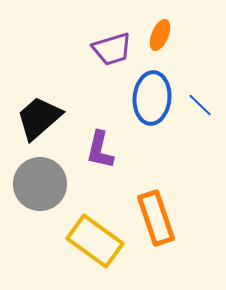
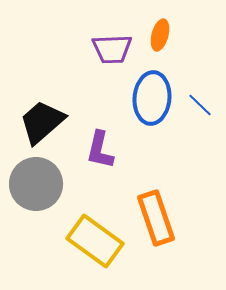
orange ellipse: rotated 8 degrees counterclockwise
purple trapezoid: rotated 15 degrees clockwise
black trapezoid: moved 3 px right, 4 px down
gray circle: moved 4 px left
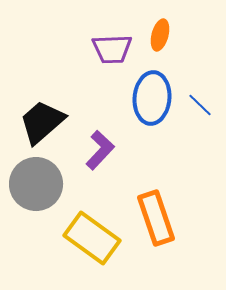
purple L-shape: rotated 150 degrees counterclockwise
yellow rectangle: moved 3 px left, 3 px up
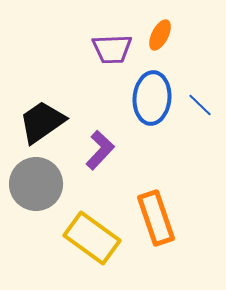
orange ellipse: rotated 12 degrees clockwise
black trapezoid: rotated 6 degrees clockwise
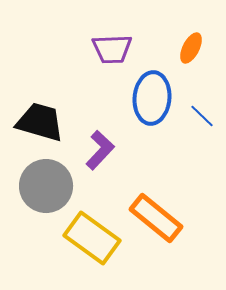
orange ellipse: moved 31 px right, 13 px down
blue line: moved 2 px right, 11 px down
black trapezoid: moved 2 px left; rotated 51 degrees clockwise
gray circle: moved 10 px right, 2 px down
orange rectangle: rotated 32 degrees counterclockwise
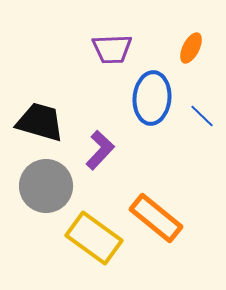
yellow rectangle: moved 2 px right
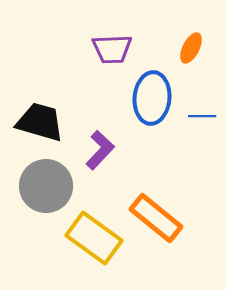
blue line: rotated 44 degrees counterclockwise
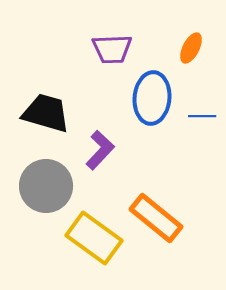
black trapezoid: moved 6 px right, 9 px up
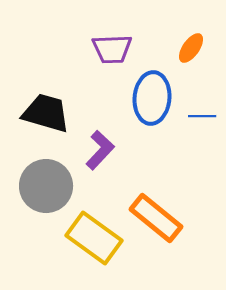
orange ellipse: rotated 8 degrees clockwise
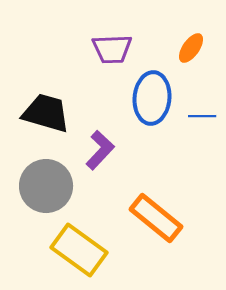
yellow rectangle: moved 15 px left, 12 px down
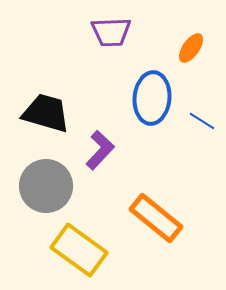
purple trapezoid: moved 1 px left, 17 px up
blue line: moved 5 px down; rotated 32 degrees clockwise
